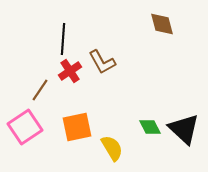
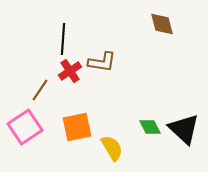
brown L-shape: rotated 52 degrees counterclockwise
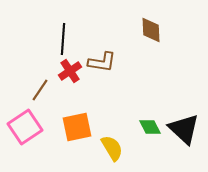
brown diamond: moved 11 px left, 6 px down; rotated 12 degrees clockwise
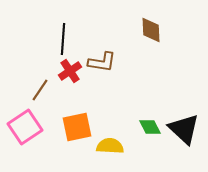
yellow semicircle: moved 2 px left, 2 px up; rotated 56 degrees counterclockwise
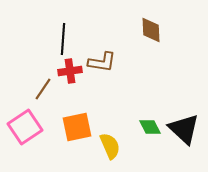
red cross: rotated 25 degrees clockwise
brown line: moved 3 px right, 1 px up
yellow semicircle: rotated 64 degrees clockwise
